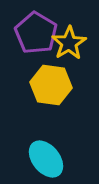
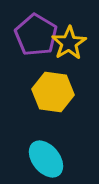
purple pentagon: moved 2 px down
yellow hexagon: moved 2 px right, 7 px down
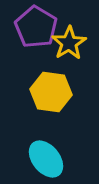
purple pentagon: moved 8 px up
yellow hexagon: moved 2 px left
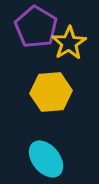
yellow hexagon: rotated 12 degrees counterclockwise
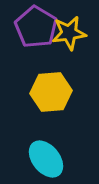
yellow star: moved 10 px up; rotated 24 degrees clockwise
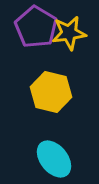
yellow hexagon: rotated 18 degrees clockwise
cyan ellipse: moved 8 px right
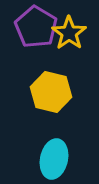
yellow star: rotated 28 degrees counterclockwise
cyan ellipse: rotated 51 degrees clockwise
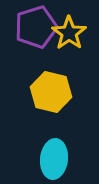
purple pentagon: rotated 24 degrees clockwise
cyan ellipse: rotated 6 degrees counterclockwise
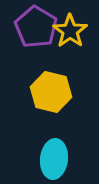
purple pentagon: rotated 24 degrees counterclockwise
yellow star: moved 1 px right, 2 px up
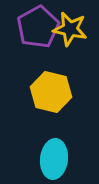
purple pentagon: moved 2 px right; rotated 12 degrees clockwise
yellow star: moved 2 px up; rotated 24 degrees counterclockwise
